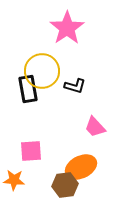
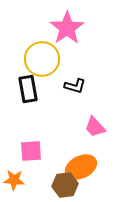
yellow circle: moved 12 px up
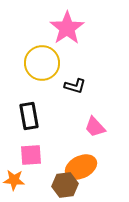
yellow circle: moved 4 px down
black rectangle: moved 1 px right, 27 px down
pink square: moved 4 px down
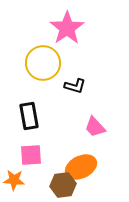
yellow circle: moved 1 px right
brown hexagon: moved 2 px left
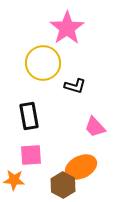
brown hexagon: rotated 25 degrees counterclockwise
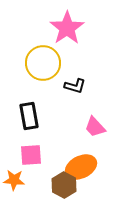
brown hexagon: moved 1 px right
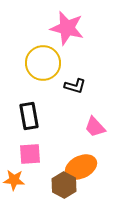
pink star: rotated 24 degrees counterclockwise
pink square: moved 1 px left, 1 px up
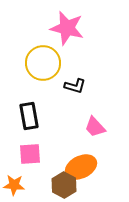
orange star: moved 5 px down
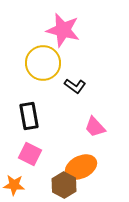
pink star: moved 4 px left, 2 px down
black L-shape: rotated 20 degrees clockwise
pink square: rotated 30 degrees clockwise
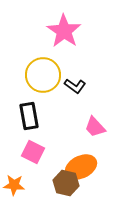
pink star: moved 1 px right, 1 px down; rotated 20 degrees clockwise
yellow circle: moved 12 px down
pink square: moved 3 px right, 2 px up
brown hexagon: moved 2 px right, 2 px up; rotated 15 degrees counterclockwise
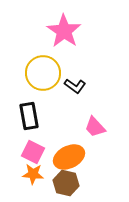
yellow circle: moved 2 px up
orange ellipse: moved 12 px left, 10 px up
orange star: moved 19 px right, 11 px up
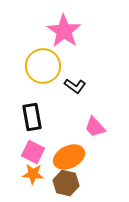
yellow circle: moved 7 px up
black rectangle: moved 3 px right, 1 px down
